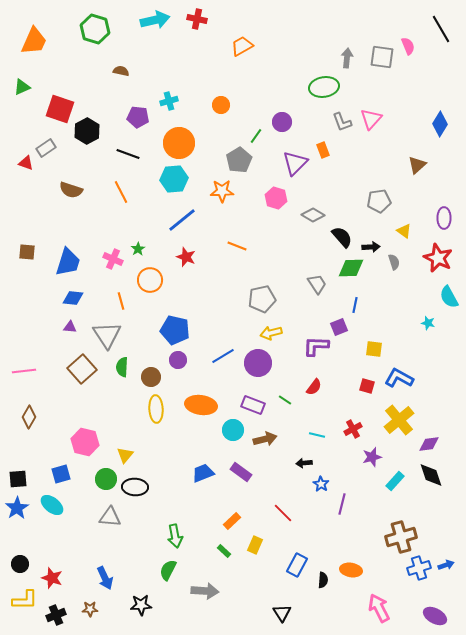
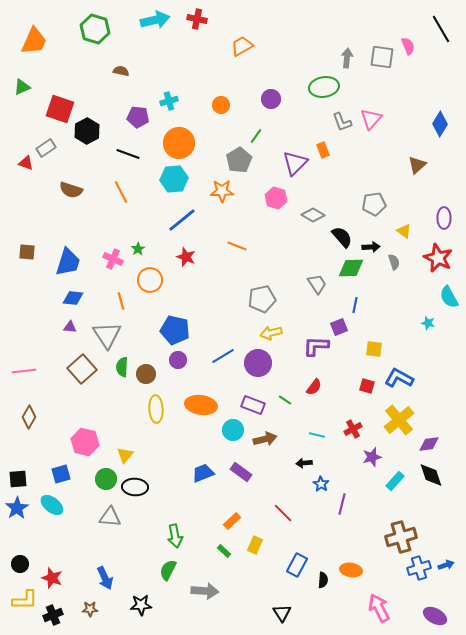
purple circle at (282, 122): moved 11 px left, 23 px up
gray pentagon at (379, 201): moved 5 px left, 3 px down
brown circle at (151, 377): moved 5 px left, 3 px up
black cross at (56, 615): moved 3 px left
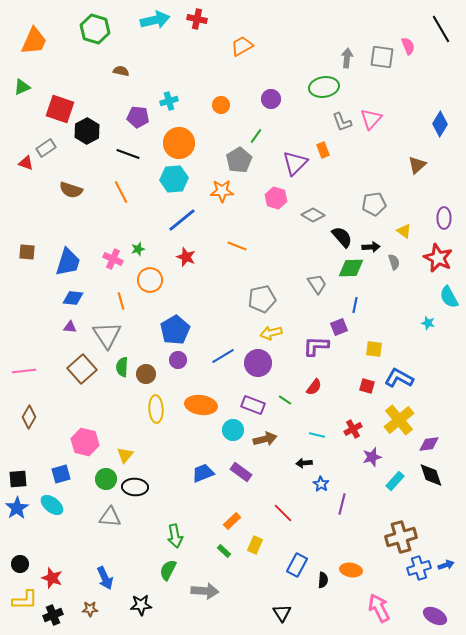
green star at (138, 249): rotated 16 degrees clockwise
blue pentagon at (175, 330): rotated 28 degrees clockwise
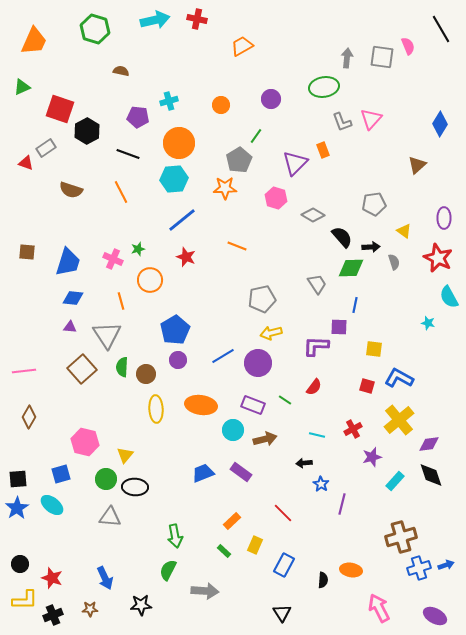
orange star at (222, 191): moved 3 px right, 3 px up
purple square at (339, 327): rotated 24 degrees clockwise
blue rectangle at (297, 565): moved 13 px left
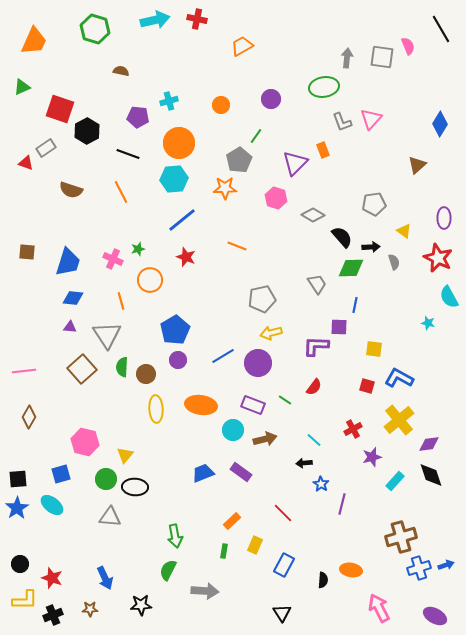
cyan line at (317, 435): moved 3 px left, 5 px down; rotated 28 degrees clockwise
green rectangle at (224, 551): rotated 56 degrees clockwise
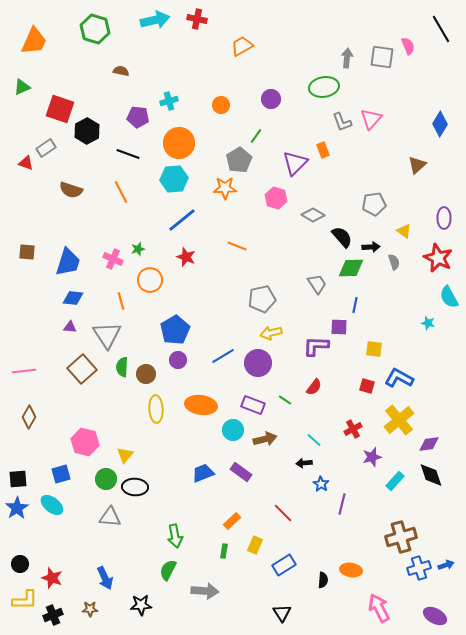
blue rectangle at (284, 565): rotated 30 degrees clockwise
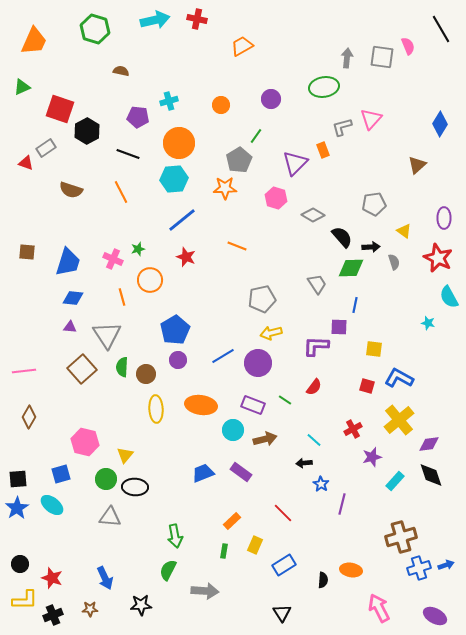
gray L-shape at (342, 122): moved 5 px down; rotated 95 degrees clockwise
orange line at (121, 301): moved 1 px right, 4 px up
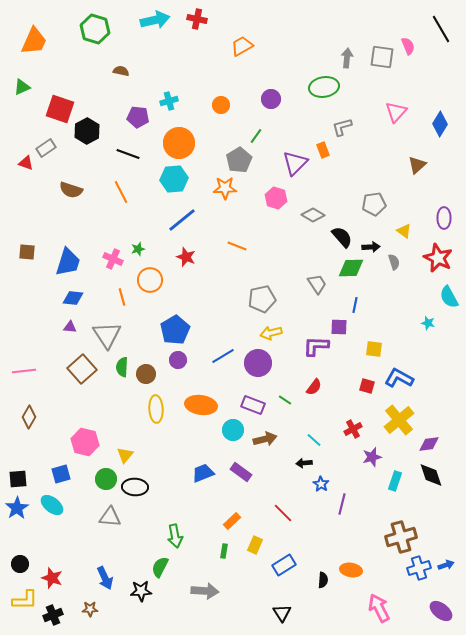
pink triangle at (371, 119): moved 25 px right, 7 px up
cyan rectangle at (395, 481): rotated 24 degrees counterclockwise
green semicircle at (168, 570): moved 8 px left, 3 px up
black star at (141, 605): moved 14 px up
purple ellipse at (435, 616): moved 6 px right, 5 px up; rotated 10 degrees clockwise
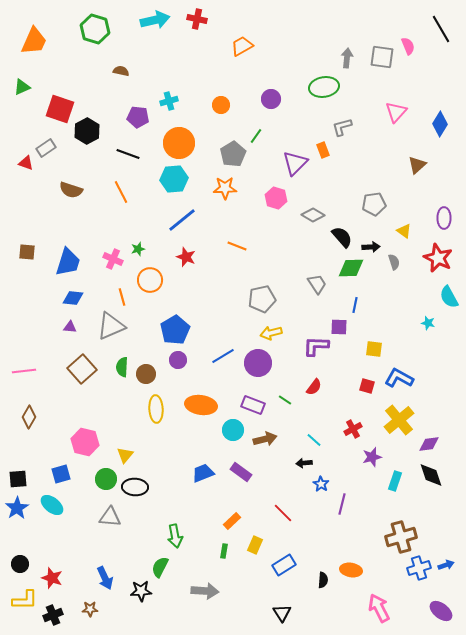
gray pentagon at (239, 160): moved 6 px left, 6 px up
gray triangle at (107, 335): moved 4 px right, 9 px up; rotated 40 degrees clockwise
